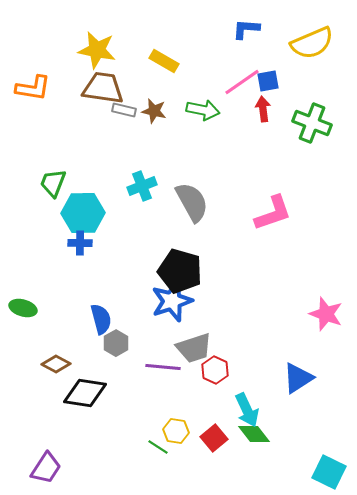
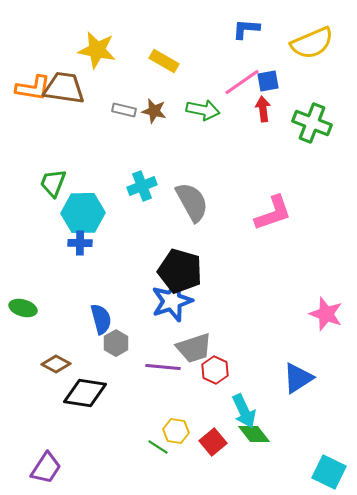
brown trapezoid: moved 39 px left
cyan arrow: moved 3 px left, 1 px down
red square: moved 1 px left, 4 px down
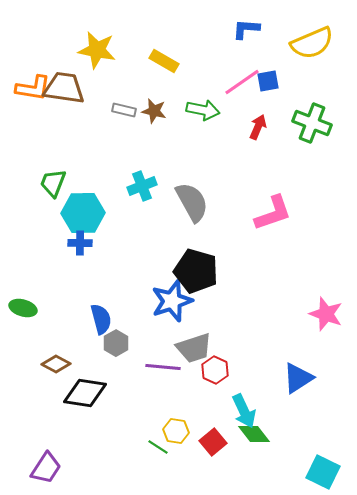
red arrow: moved 5 px left, 18 px down; rotated 30 degrees clockwise
black pentagon: moved 16 px right
cyan square: moved 6 px left
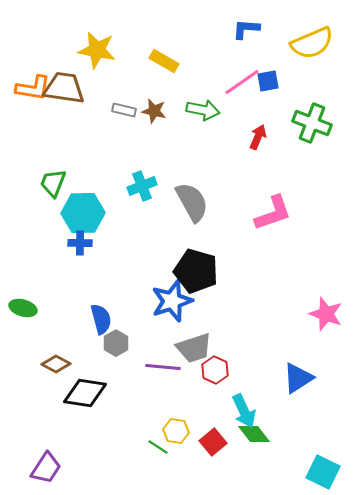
red arrow: moved 10 px down
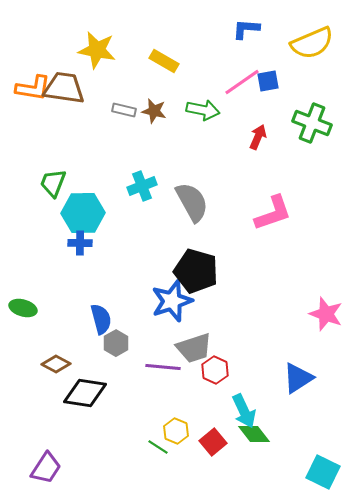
yellow hexagon: rotated 15 degrees clockwise
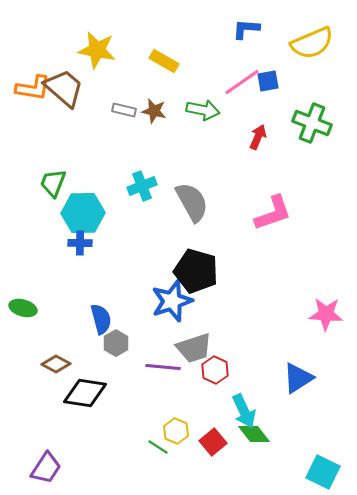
brown trapezoid: rotated 33 degrees clockwise
pink star: rotated 16 degrees counterclockwise
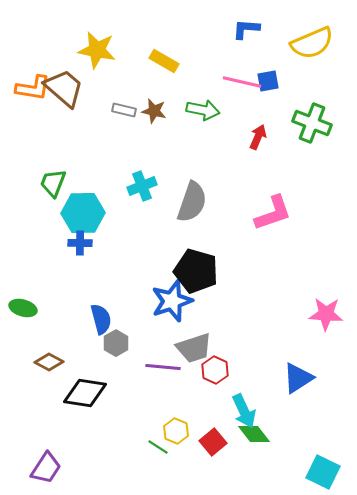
pink line: rotated 48 degrees clockwise
gray semicircle: rotated 48 degrees clockwise
brown diamond: moved 7 px left, 2 px up
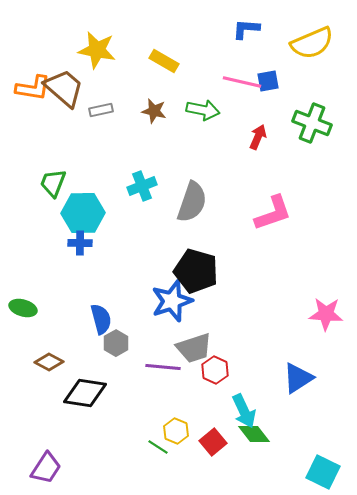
gray rectangle: moved 23 px left; rotated 25 degrees counterclockwise
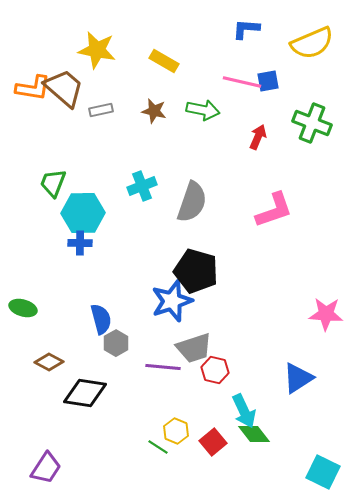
pink L-shape: moved 1 px right, 3 px up
red hexagon: rotated 12 degrees counterclockwise
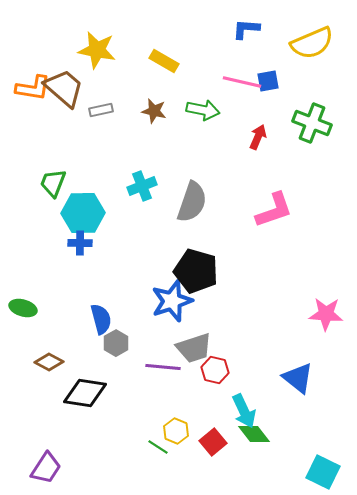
blue triangle: rotated 48 degrees counterclockwise
